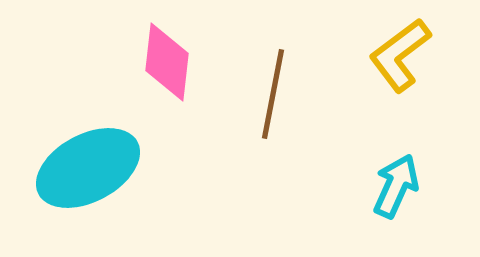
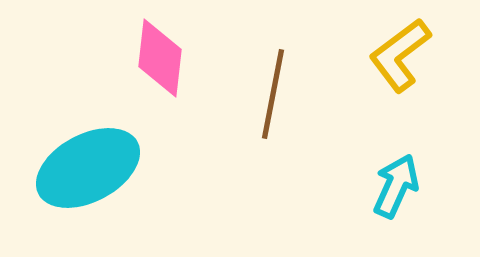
pink diamond: moved 7 px left, 4 px up
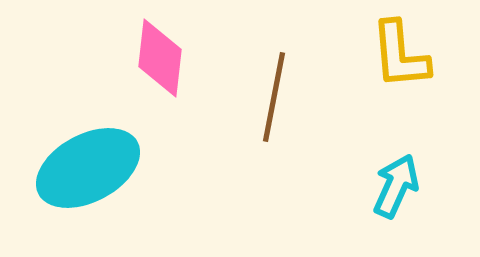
yellow L-shape: rotated 58 degrees counterclockwise
brown line: moved 1 px right, 3 px down
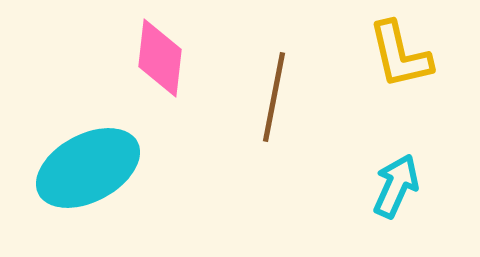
yellow L-shape: rotated 8 degrees counterclockwise
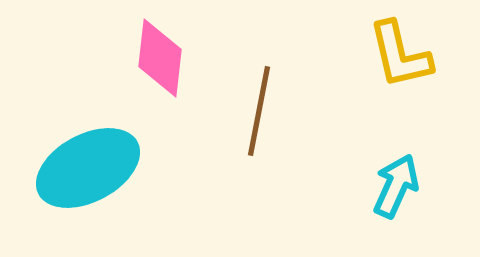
brown line: moved 15 px left, 14 px down
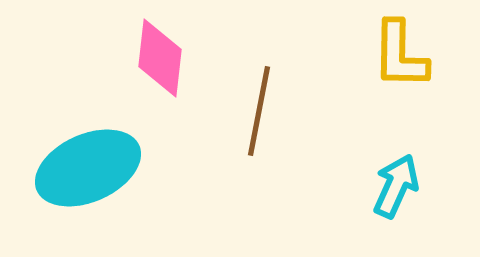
yellow L-shape: rotated 14 degrees clockwise
cyan ellipse: rotated 4 degrees clockwise
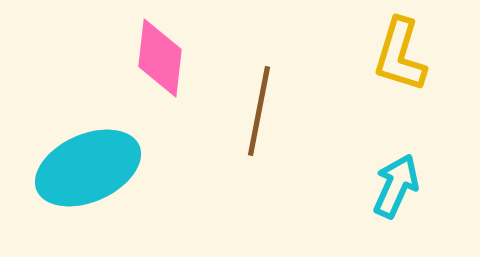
yellow L-shape: rotated 16 degrees clockwise
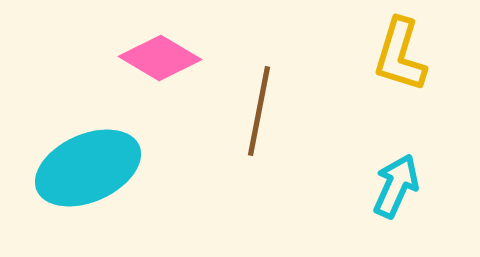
pink diamond: rotated 66 degrees counterclockwise
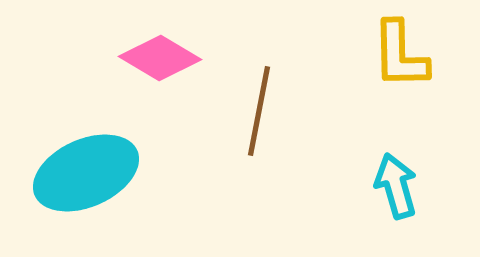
yellow L-shape: rotated 18 degrees counterclockwise
cyan ellipse: moved 2 px left, 5 px down
cyan arrow: rotated 40 degrees counterclockwise
